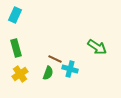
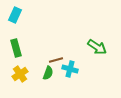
brown line: moved 1 px right, 1 px down; rotated 40 degrees counterclockwise
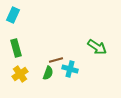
cyan rectangle: moved 2 px left
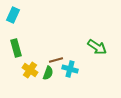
yellow cross: moved 10 px right, 4 px up; rotated 21 degrees counterclockwise
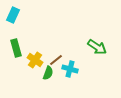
brown line: rotated 24 degrees counterclockwise
yellow cross: moved 5 px right, 10 px up
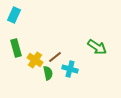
cyan rectangle: moved 1 px right
brown line: moved 1 px left, 3 px up
green semicircle: rotated 32 degrees counterclockwise
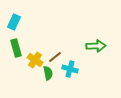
cyan rectangle: moved 7 px down
green arrow: moved 1 px left, 1 px up; rotated 36 degrees counterclockwise
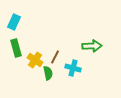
green arrow: moved 4 px left
brown line: rotated 24 degrees counterclockwise
cyan cross: moved 3 px right, 1 px up
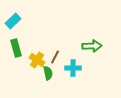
cyan rectangle: moved 1 px left, 1 px up; rotated 21 degrees clockwise
yellow cross: moved 2 px right
cyan cross: rotated 14 degrees counterclockwise
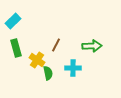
brown line: moved 1 px right, 12 px up
